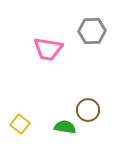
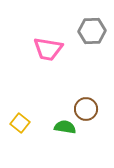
brown circle: moved 2 px left, 1 px up
yellow square: moved 1 px up
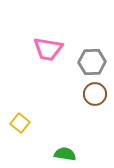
gray hexagon: moved 31 px down
brown circle: moved 9 px right, 15 px up
green semicircle: moved 27 px down
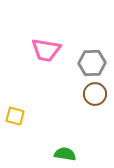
pink trapezoid: moved 2 px left, 1 px down
gray hexagon: moved 1 px down
yellow square: moved 5 px left, 7 px up; rotated 24 degrees counterclockwise
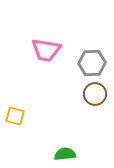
green semicircle: rotated 15 degrees counterclockwise
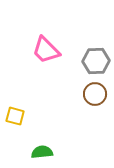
pink trapezoid: rotated 36 degrees clockwise
gray hexagon: moved 4 px right, 2 px up
green semicircle: moved 23 px left, 2 px up
